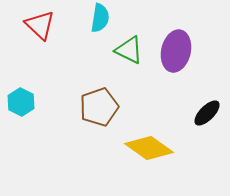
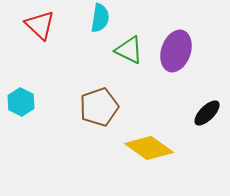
purple ellipse: rotated 6 degrees clockwise
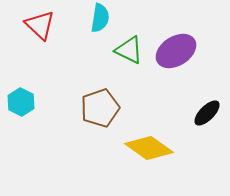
purple ellipse: rotated 39 degrees clockwise
brown pentagon: moved 1 px right, 1 px down
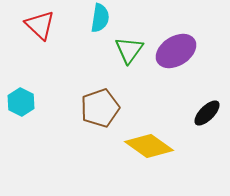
green triangle: rotated 40 degrees clockwise
yellow diamond: moved 2 px up
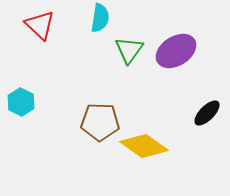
brown pentagon: moved 14 px down; rotated 21 degrees clockwise
yellow diamond: moved 5 px left
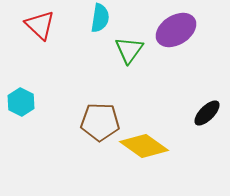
purple ellipse: moved 21 px up
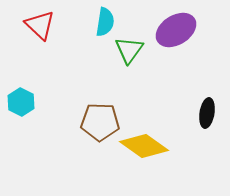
cyan semicircle: moved 5 px right, 4 px down
black ellipse: rotated 36 degrees counterclockwise
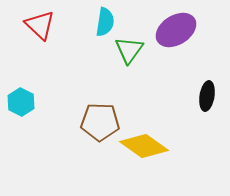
black ellipse: moved 17 px up
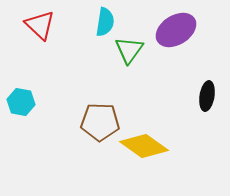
cyan hexagon: rotated 16 degrees counterclockwise
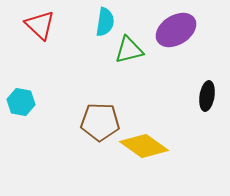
green triangle: rotated 40 degrees clockwise
